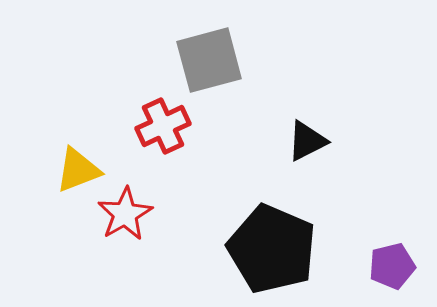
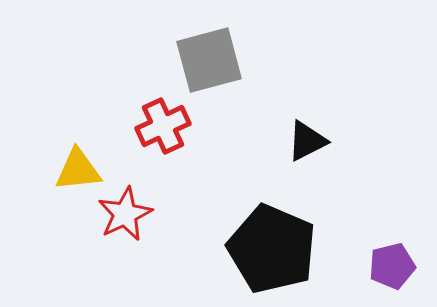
yellow triangle: rotated 15 degrees clockwise
red star: rotated 4 degrees clockwise
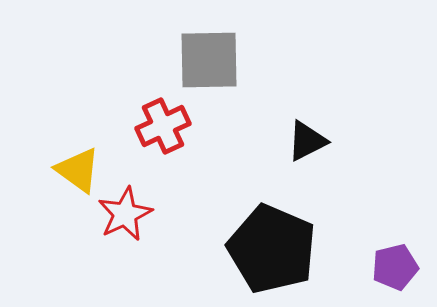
gray square: rotated 14 degrees clockwise
yellow triangle: rotated 42 degrees clockwise
purple pentagon: moved 3 px right, 1 px down
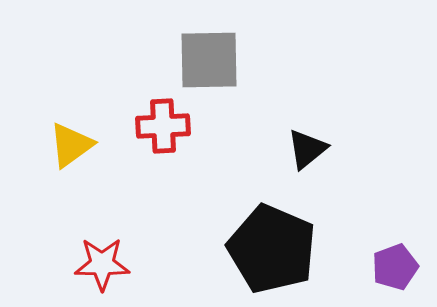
red cross: rotated 22 degrees clockwise
black triangle: moved 8 px down; rotated 12 degrees counterclockwise
yellow triangle: moved 7 px left, 25 px up; rotated 48 degrees clockwise
red star: moved 23 px left, 50 px down; rotated 26 degrees clockwise
purple pentagon: rotated 6 degrees counterclockwise
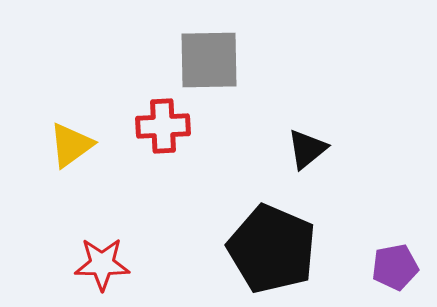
purple pentagon: rotated 9 degrees clockwise
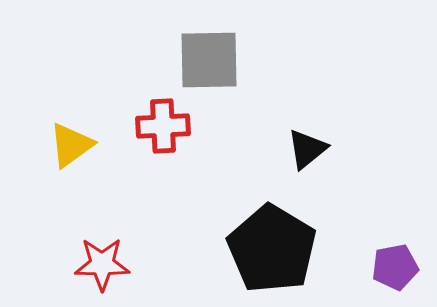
black pentagon: rotated 8 degrees clockwise
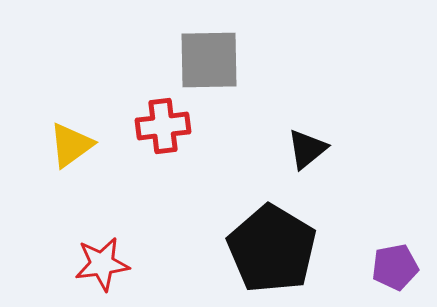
red cross: rotated 4 degrees counterclockwise
red star: rotated 8 degrees counterclockwise
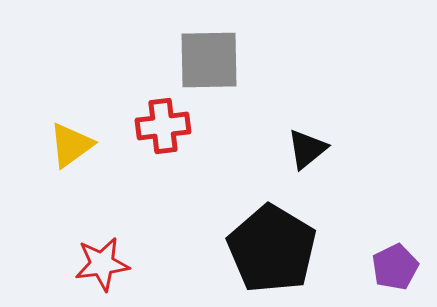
purple pentagon: rotated 15 degrees counterclockwise
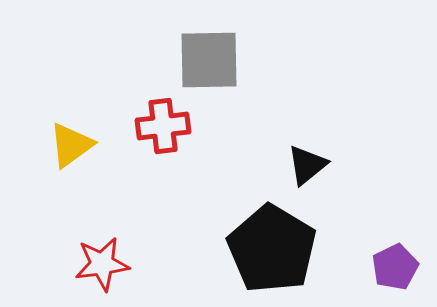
black triangle: moved 16 px down
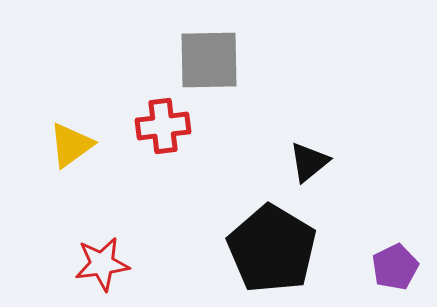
black triangle: moved 2 px right, 3 px up
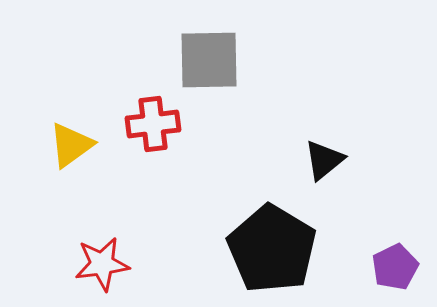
red cross: moved 10 px left, 2 px up
black triangle: moved 15 px right, 2 px up
